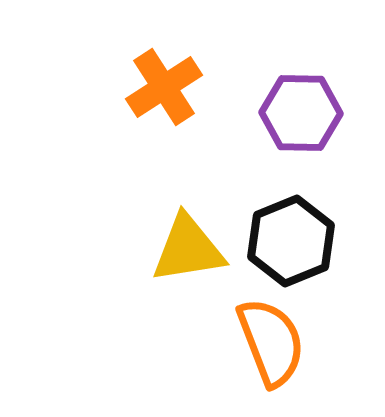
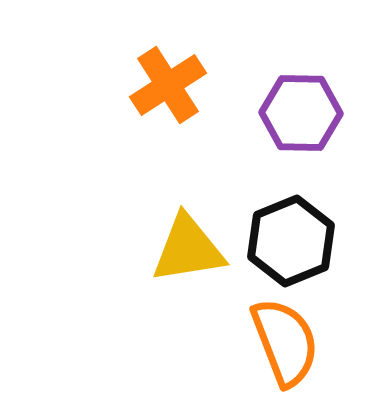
orange cross: moved 4 px right, 2 px up
orange semicircle: moved 14 px right
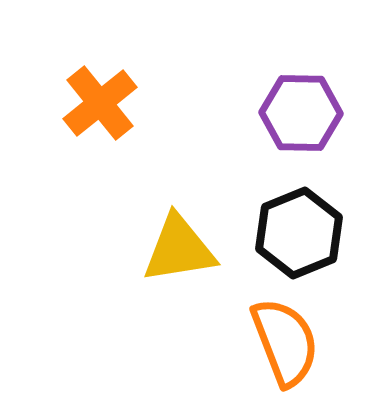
orange cross: moved 68 px left, 18 px down; rotated 6 degrees counterclockwise
black hexagon: moved 8 px right, 8 px up
yellow triangle: moved 9 px left
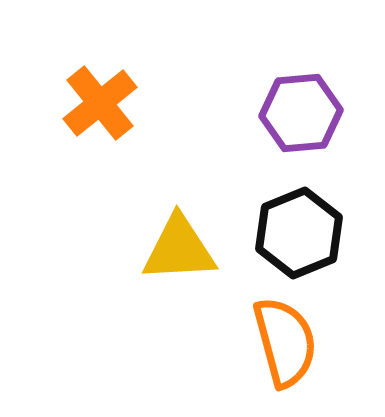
purple hexagon: rotated 6 degrees counterclockwise
yellow triangle: rotated 6 degrees clockwise
orange semicircle: rotated 6 degrees clockwise
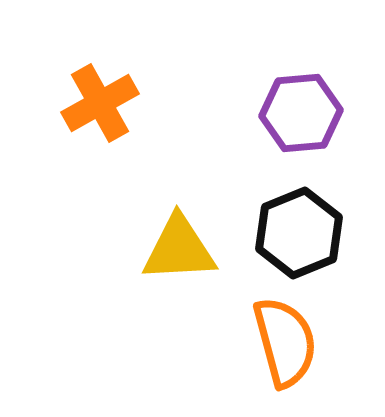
orange cross: rotated 10 degrees clockwise
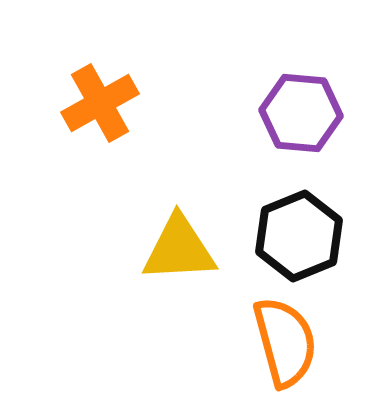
purple hexagon: rotated 10 degrees clockwise
black hexagon: moved 3 px down
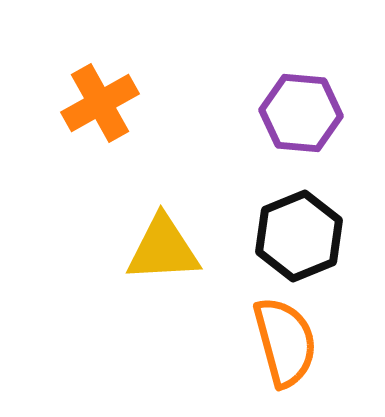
yellow triangle: moved 16 px left
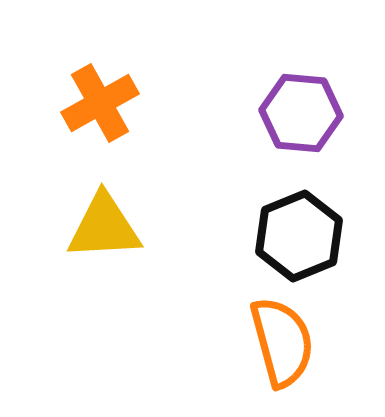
yellow triangle: moved 59 px left, 22 px up
orange semicircle: moved 3 px left
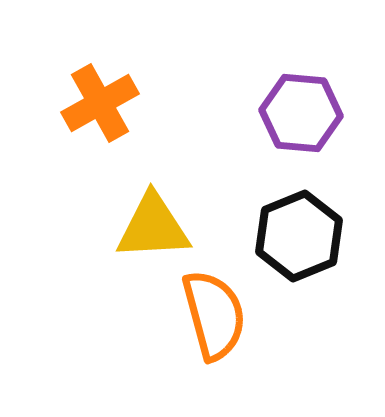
yellow triangle: moved 49 px right
orange semicircle: moved 68 px left, 27 px up
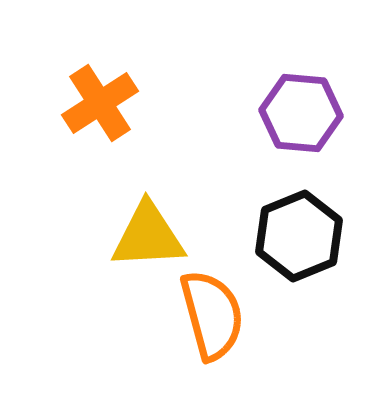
orange cross: rotated 4 degrees counterclockwise
yellow triangle: moved 5 px left, 9 px down
orange semicircle: moved 2 px left
